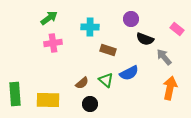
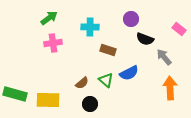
pink rectangle: moved 2 px right
orange arrow: rotated 15 degrees counterclockwise
green rectangle: rotated 70 degrees counterclockwise
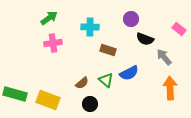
yellow rectangle: rotated 20 degrees clockwise
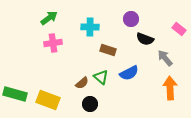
gray arrow: moved 1 px right, 1 px down
green triangle: moved 5 px left, 3 px up
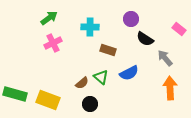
black semicircle: rotated 12 degrees clockwise
pink cross: rotated 18 degrees counterclockwise
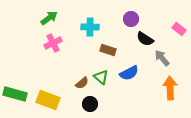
gray arrow: moved 3 px left
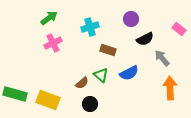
cyan cross: rotated 18 degrees counterclockwise
black semicircle: rotated 60 degrees counterclockwise
green triangle: moved 2 px up
